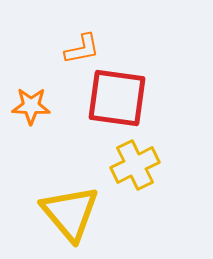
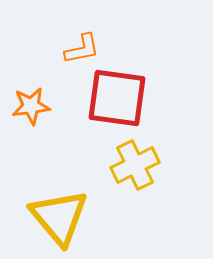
orange star: rotated 9 degrees counterclockwise
yellow triangle: moved 11 px left, 4 px down
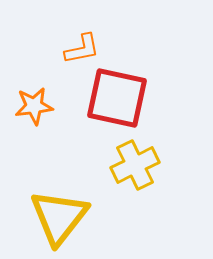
red square: rotated 4 degrees clockwise
orange star: moved 3 px right
yellow triangle: rotated 18 degrees clockwise
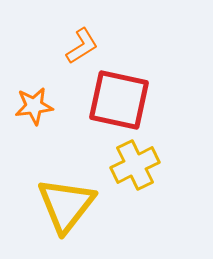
orange L-shape: moved 3 px up; rotated 21 degrees counterclockwise
red square: moved 2 px right, 2 px down
yellow triangle: moved 7 px right, 12 px up
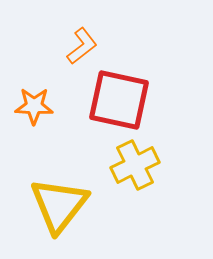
orange L-shape: rotated 6 degrees counterclockwise
orange star: rotated 9 degrees clockwise
yellow triangle: moved 7 px left
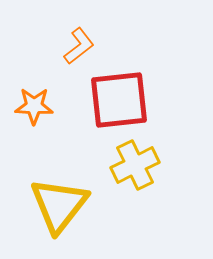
orange L-shape: moved 3 px left
red square: rotated 18 degrees counterclockwise
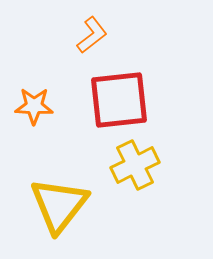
orange L-shape: moved 13 px right, 11 px up
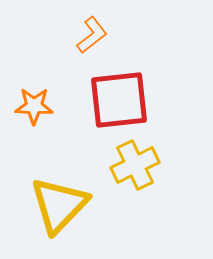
yellow triangle: rotated 6 degrees clockwise
